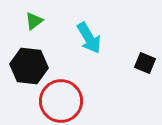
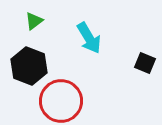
black hexagon: rotated 15 degrees clockwise
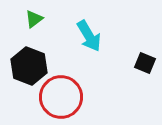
green triangle: moved 2 px up
cyan arrow: moved 2 px up
red circle: moved 4 px up
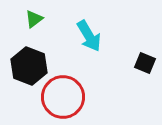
red circle: moved 2 px right
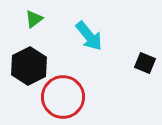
cyan arrow: rotated 8 degrees counterclockwise
black hexagon: rotated 12 degrees clockwise
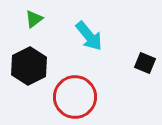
red circle: moved 12 px right
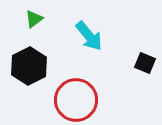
red circle: moved 1 px right, 3 px down
